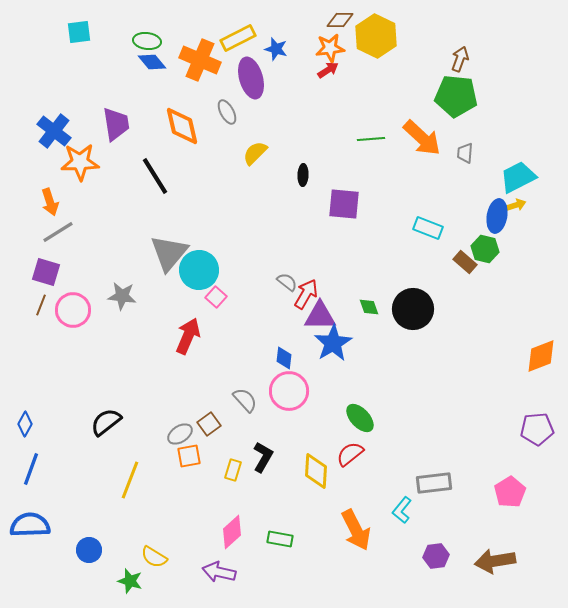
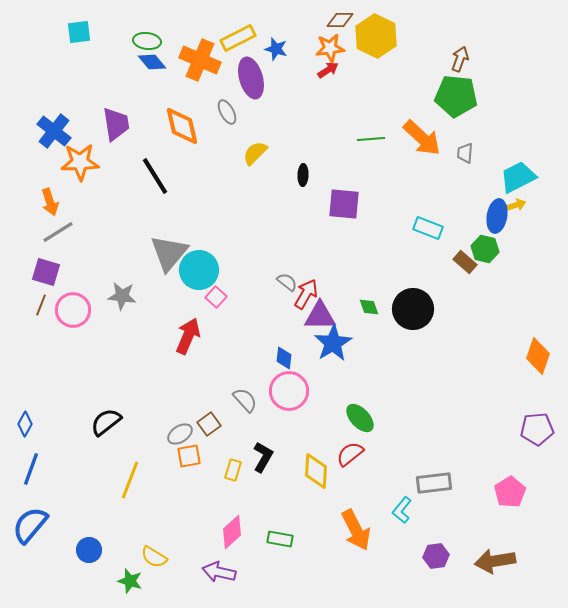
orange diamond at (541, 356): moved 3 px left; rotated 51 degrees counterclockwise
blue semicircle at (30, 525): rotated 48 degrees counterclockwise
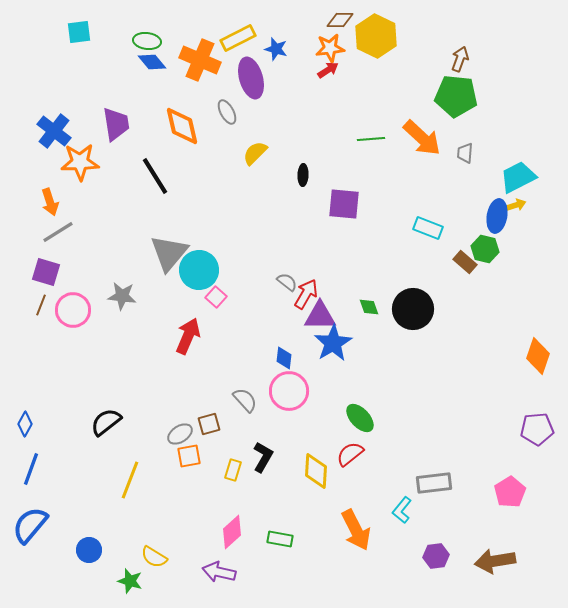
brown square at (209, 424): rotated 20 degrees clockwise
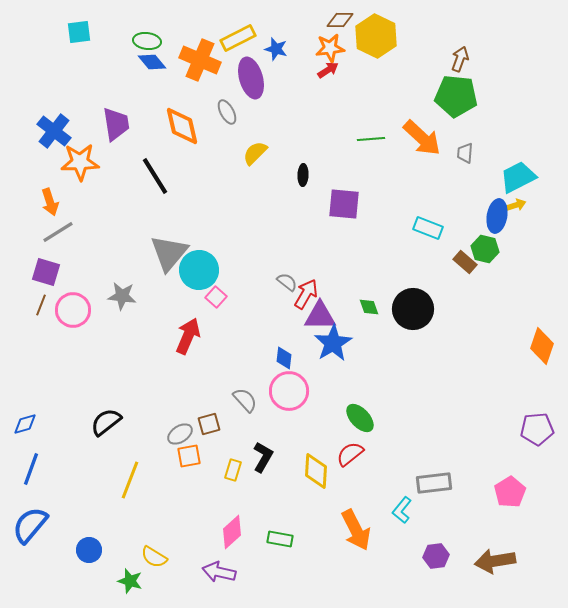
orange diamond at (538, 356): moved 4 px right, 10 px up
blue diamond at (25, 424): rotated 45 degrees clockwise
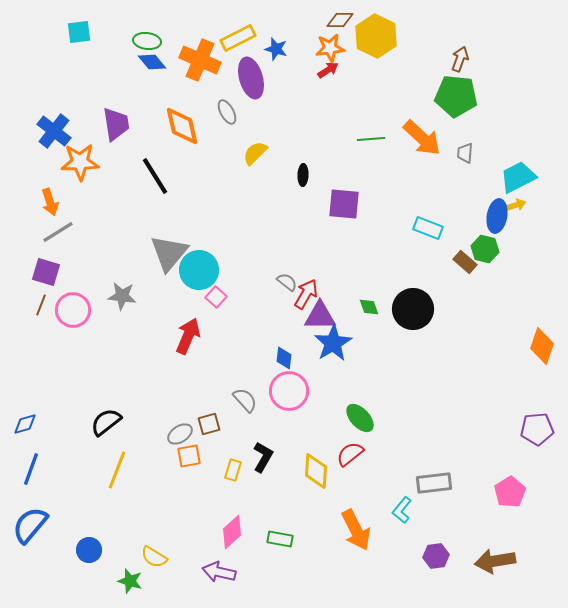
yellow line at (130, 480): moved 13 px left, 10 px up
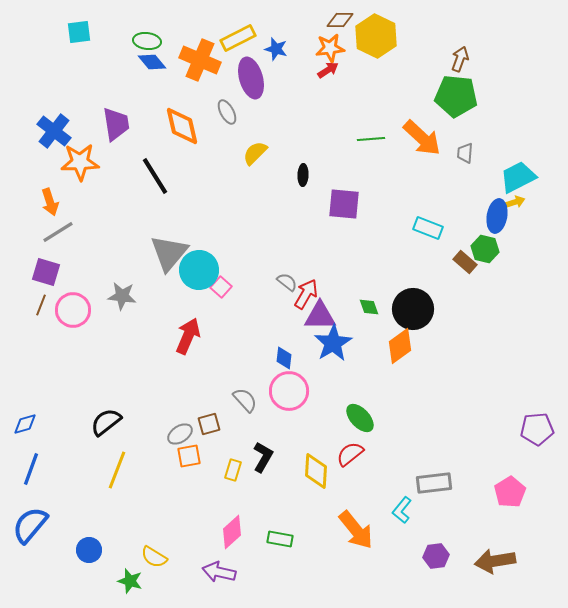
yellow arrow at (516, 205): moved 1 px left, 3 px up
pink square at (216, 297): moved 5 px right, 10 px up
orange diamond at (542, 346): moved 142 px left; rotated 36 degrees clockwise
orange arrow at (356, 530): rotated 12 degrees counterclockwise
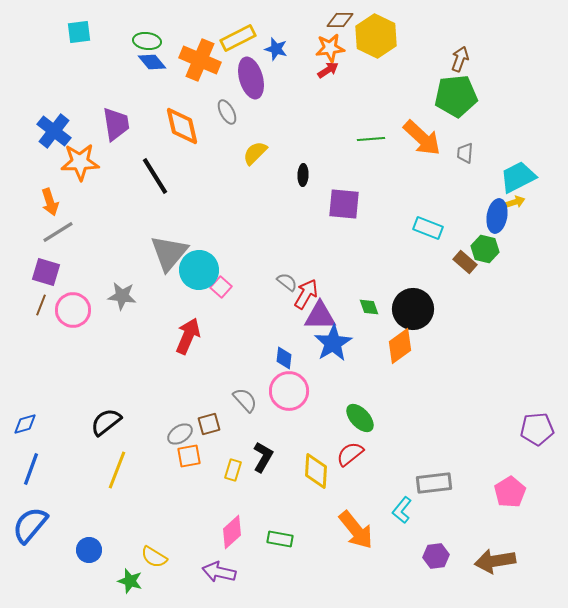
green pentagon at (456, 96): rotated 12 degrees counterclockwise
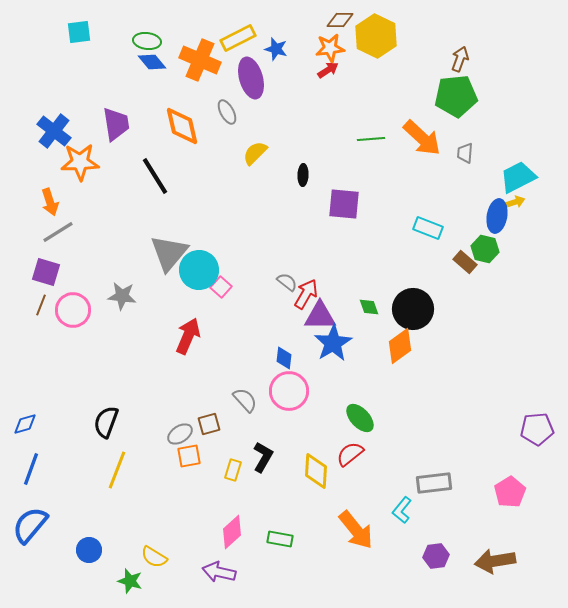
black semicircle at (106, 422): rotated 32 degrees counterclockwise
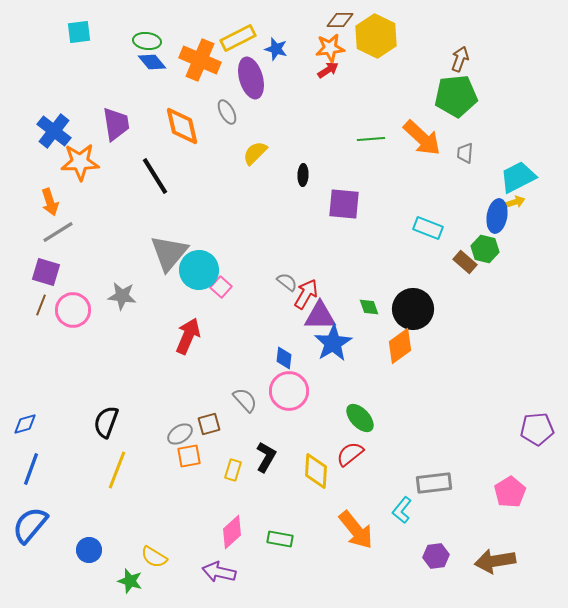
black L-shape at (263, 457): moved 3 px right
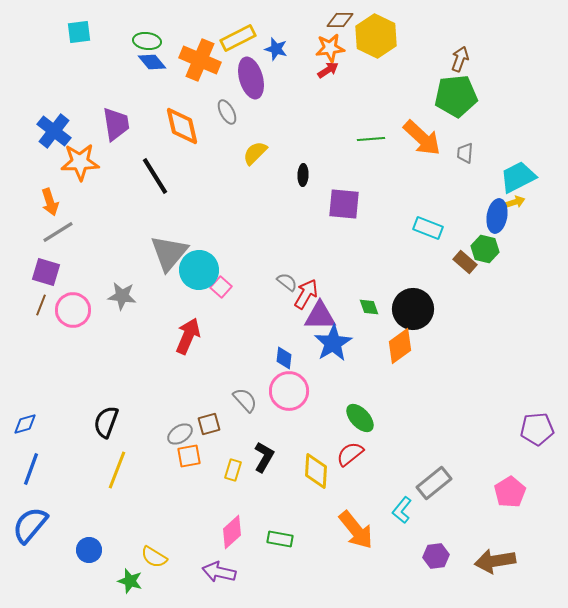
black L-shape at (266, 457): moved 2 px left
gray rectangle at (434, 483): rotated 32 degrees counterclockwise
